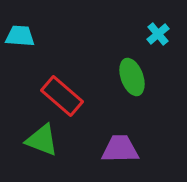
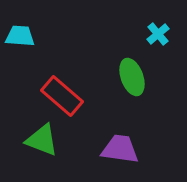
purple trapezoid: rotated 9 degrees clockwise
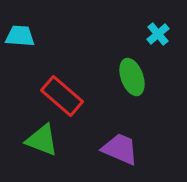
purple trapezoid: rotated 15 degrees clockwise
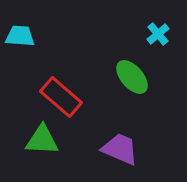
green ellipse: rotated 21 degrees counterclockwise
red rectangle: moved 1 px left, 1 px down
green triangle: rotated 18 degrees counterclockwise
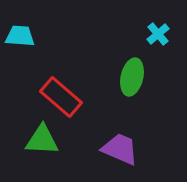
green ellipse: rotated 54 degrees clockwise
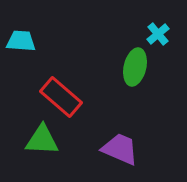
cyan trapezoid: moved 1 px right, 5 px down
green ellipse: moved 3 px right, 10 px up
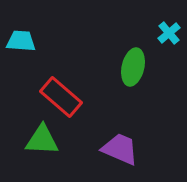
cyan cross: moved 11 px right, 1 px up
green ellipse: moved 2 px left
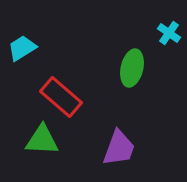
cyan cross: rotated 15 degrees counterclockwise
cyan trapezoid: moved 1 px right, 7 px down; rotated 36 degrees counterclockwise
green ellipse: moved 1 px left, 1 px down
purple trapezoid: moved 1 px left, 1 px up; rotated 87 degrees clockwise
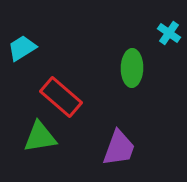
green ellipse: rotated 12 degrees counterclockwise
green triangle: moved 2 px left, 3 px up; rotated 12 degrees counterclockwise
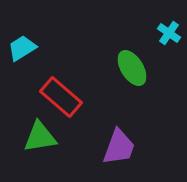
green ellipse: rotated 33 degrees counterclockwise
purple trapezoid: moved 1 px up
